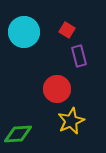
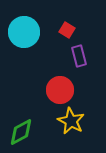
red circle: moved 3 px right, 1 px down
yellow star: rotated 20 degrees counterclockwise
green diamond: moved 3 px right, 2 px up; rotated 24 degrees counterclockwise
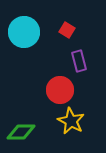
purple rectangle: moved 5 px down
green diamond: rotated 28 degrees clockwise
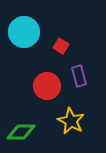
red square: moved 6 px left, 16 px down
purple rectangle: moved 15 px down
red circle: moved 13 px left, 4 px up
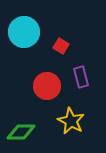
purple rectangle: moved 2 px right, 1 px down
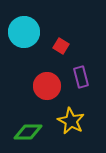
green diamond: moved 7 px right
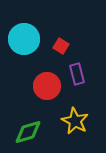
cyan circle: moved 7 px down
purple rectangle: moved 4 px left, 3 px up
yellow star: moved 4 px right
green diamond: rotated 16 degrees counterclockwise
